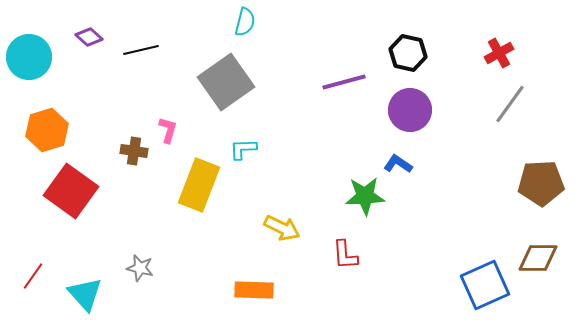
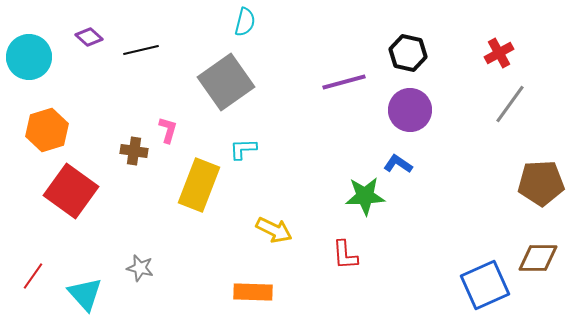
yellow arrow: moved 8 px left, 2 px down
orange rectangle: moved 1 px left, 2 px down
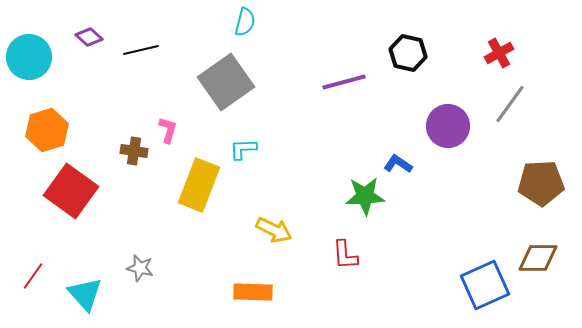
purple circle: moved 38 px right, 16 px down
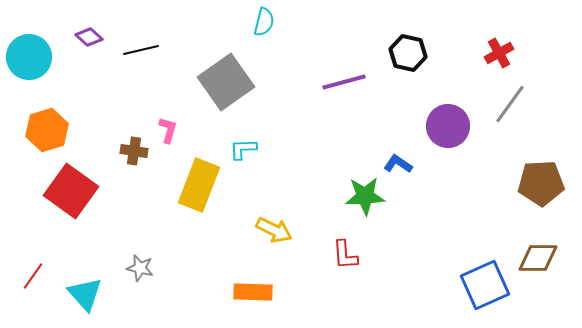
cyan semicircle: moved 19 px right
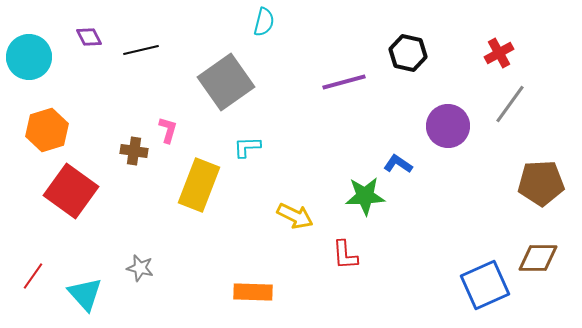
purple diamond: rotated 20 degrees clockwise
cyan L-shape: moved 4 px right, 2 px up
yellow arrow: moved 21 px right, 14 px up
